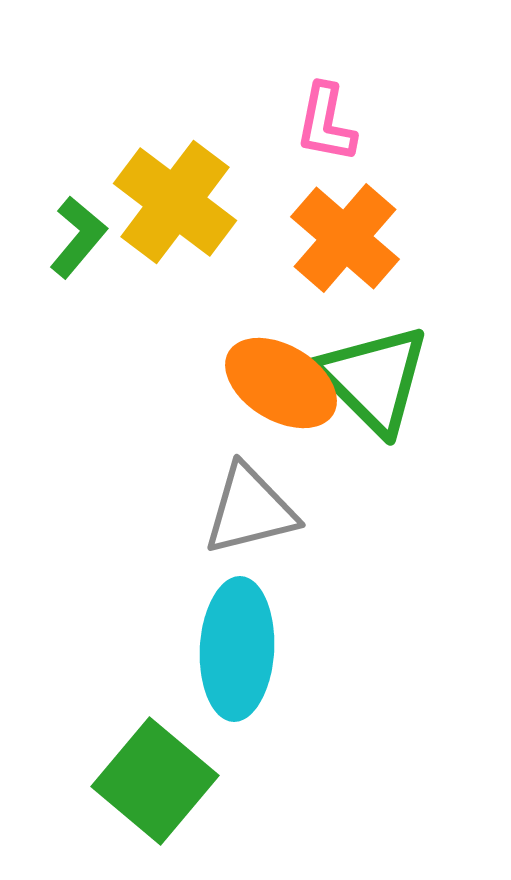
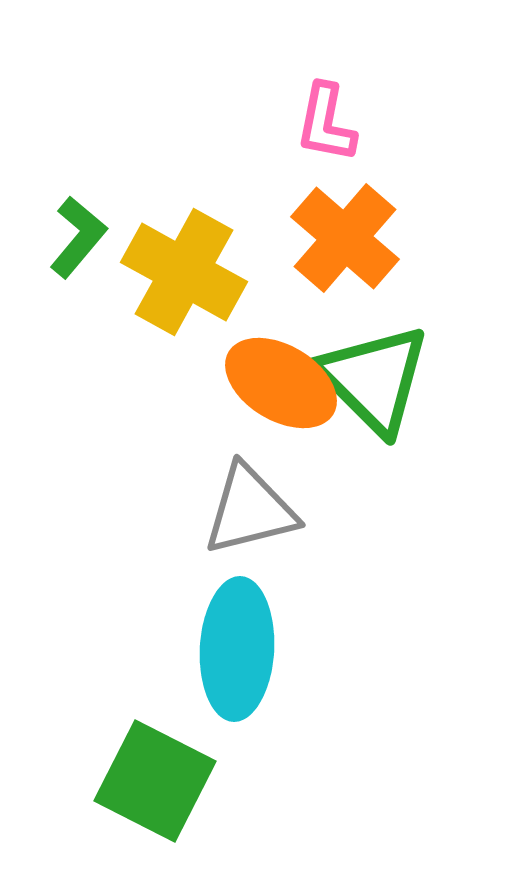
yellow cross: moved 9 px right, 70 px down; rotated 8 degrees counterclockwise
green square: rotated 13 degrees counterclockwise
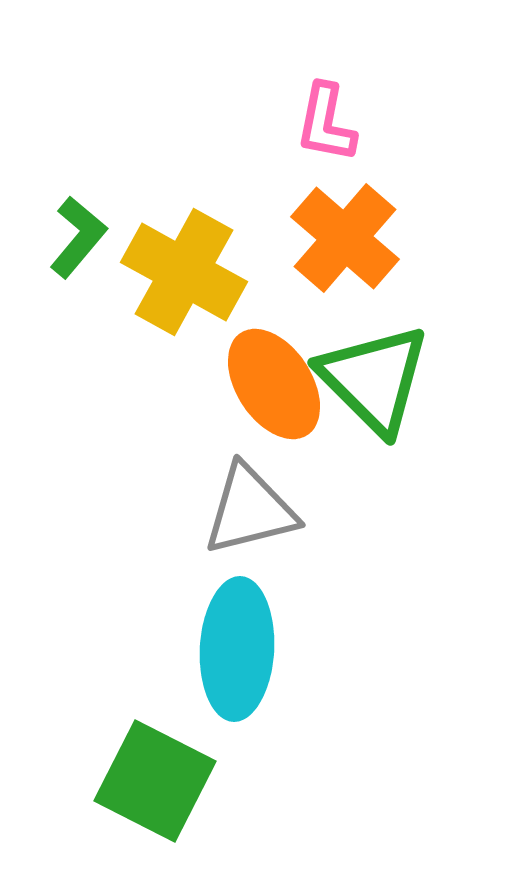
orange ellipse: moved 7 px left, 1 px down; rotated 26 degrees clockwise
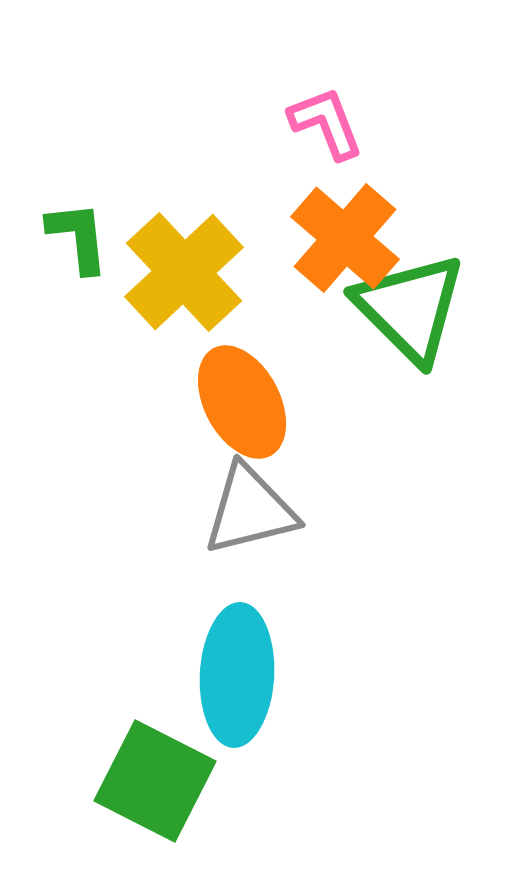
pink L-shape: rotated 148 degrees clockwise
green L-shape: rotated 46 degrees counterclockwise
yellow cross: rotated 18 degrees clockwise
green triangle: moved 36 px right, 71 px up
orange ellipse: moved 32 px left, 18 px down; rotated 5 degrees clockwise
cyan ellipse: moved 26 px down
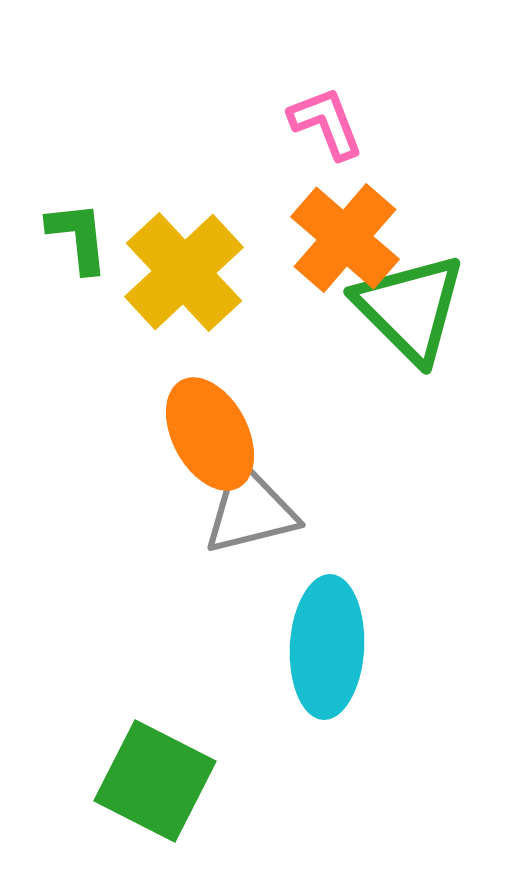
orange ellipse: moved 32 px left, 32 px down
cyan ellipse: moved 90 px right, 28 px up
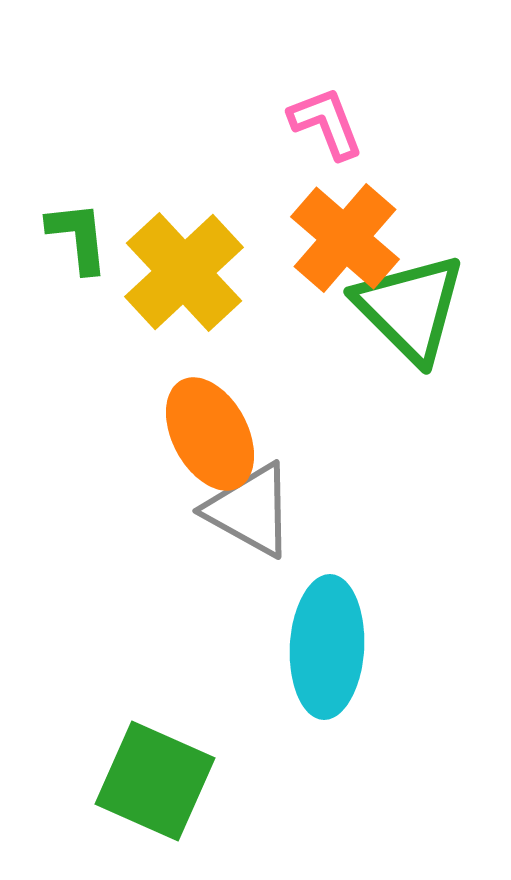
gray triangle: rotated 43 degrees clockwise
green square: rotated 3 degrees counterclockwise
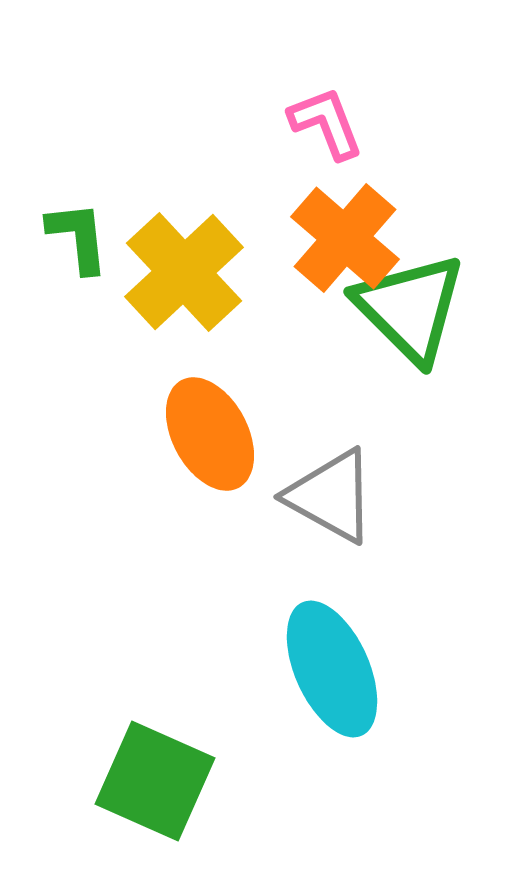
gray triangle: moved 81 px right, 14 px up
cyan ellipse: moved 5 px right, 22 px down; rotated 27 degrees counterclockwise
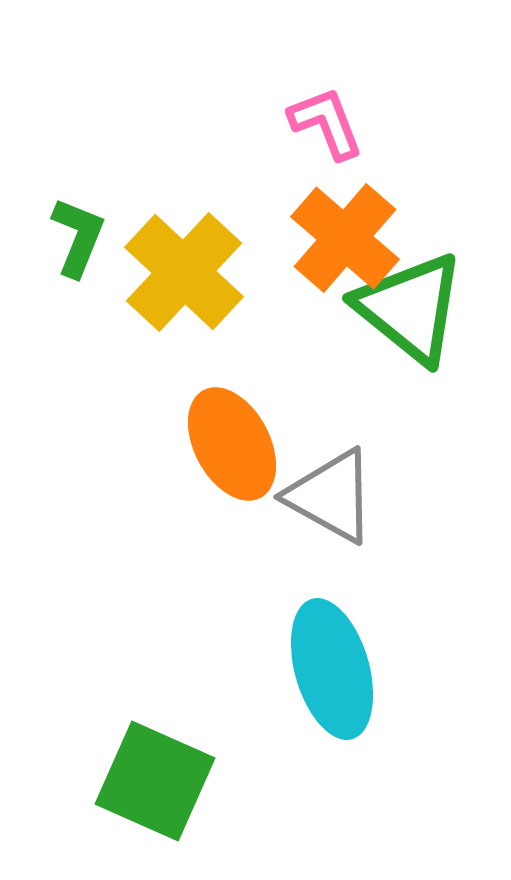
green L-shape: rotated 28 degrees clockwise
yellow cross: rotated 4 degrees counterclockwise
green triangle: rotated 6 degrees counterclockwise
orange ellipse: moved 22 px right, 10 px down
cyan ellipse: rotated 8 degrees clockwise
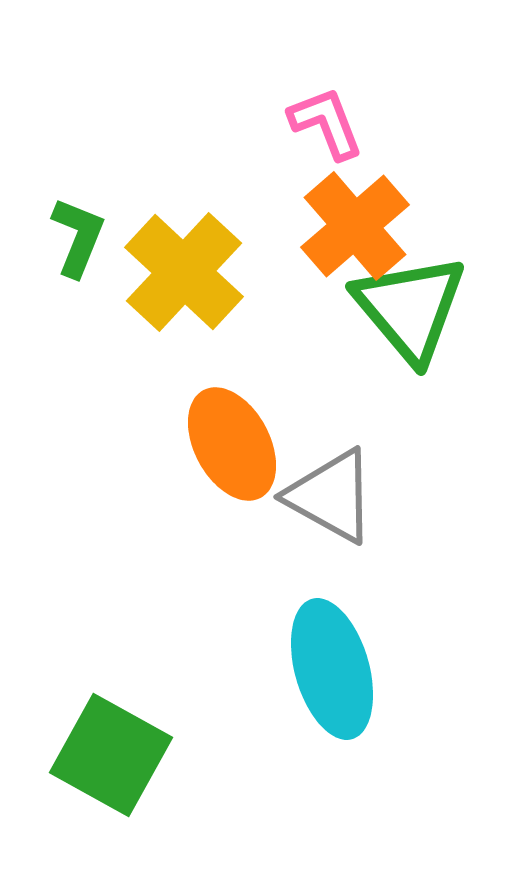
orange cross: moved 10 px right, 12 px up; rotated 8 degrees clockwise
green triangle: rotated 11 degrees clockwise
green square: moved 44 px left, 26 px up; rotated 5 degrees clockwise
